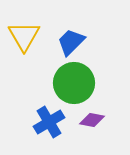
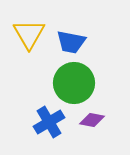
yellow triangle: moved 5 px right, 2 px up
blue trapezoid: rotated 124 degrees counterclockwise
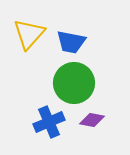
yellow triangle: rotated 12 degrees clockwise
blue cross: rotated 8 degrees clockwise
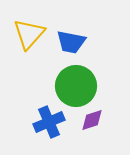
green circle: moved 2 px right, 3 px down
purple diamond: rotated 30 degrees counterclockwise
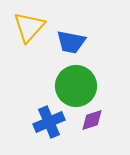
yellow triangle: moved 7 px up
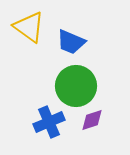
yellow triangle: rotated 36 degrees counterclockwise
blue trapezoid: rotated 12 degrees clockwise
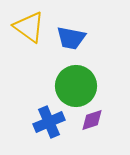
blue trapezoid: moved 4 px up; rotated 12 degrees counterclockwise
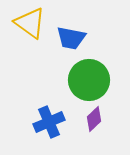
yellow triangle: moved 1 px right, 4 px up
green circle: moved 13 px right, 6 px up
purple diamond: moved 2 px right, 1 px up; rotated 25 degrees counterclockwise
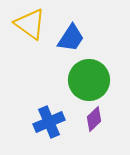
yellow triangle: moved 1 px down
blue trapezoid: rotated 68 degrees counterclockwise
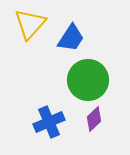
yellow triangle: rotated 36 degrees clockwise
green circle: moved 1 px left
